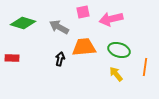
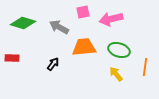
black arrow: moved 7 px left, 5 px down; rotated 24 degrees clockwise
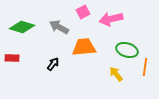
pink square: rotated 16 degrees counterclockwise
green diamond: moved 1 px left, 4 px down
green ellipse: moved 8 px right
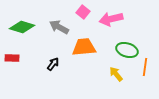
pink square: rotated 24 degrees counterclockwise
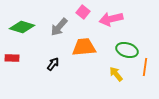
gray arrow: rotated 78 degrees counterclockwise
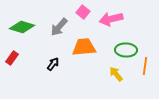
green ellipse: moved 1 px left; rotated 15 degrees counterclockwise
red rectangle: rotated 56 degrees counterclockwise
orange line: moved 1 px up
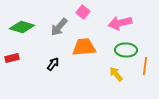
pink arrow: moved 9 px right, 4 px down
red rectangle: rotated 40 degrees clockwise
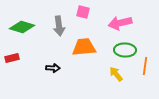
pink square: rotated 24 degrees counterclockwise
gray arrow: moved 1 px up; rotated 48 degrees counterclockwise
green ellipse: moved 1 px left
black arrow: moved 4 px down; rotated 56 degrees clockwise
